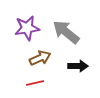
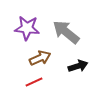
purple star: rotated 15 degrees clockwise
black arrow: rotated 18 degrees counterclockwise
red line: moved 1 px left, 1 px up; rotated 12 degrees counterclockwise
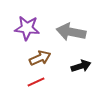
gray arrow: moved 5 px right; rotated 28 degrees counterclockwise
black arrow: moved 3 px right
red line: moved 2 px right
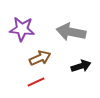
purple star: moved 5 px left, 1 px down
